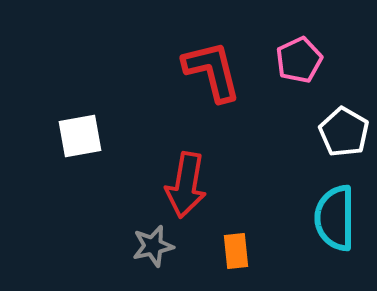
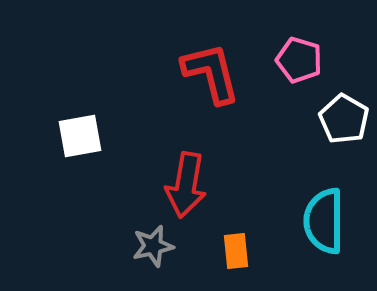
pink pentagon: rotated 30 degrees counterclockwise
red L-shape: moved 1 px left, 2 px down
white pentagon: moved 13 px up
cyan semicircle: moved 11 px left, 3 px down
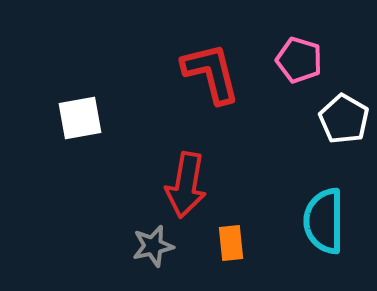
white square: moved 18 px up
orange rectangle: moved 5 px left, 8 px up
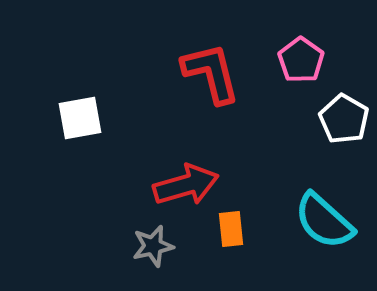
pink pentagon: moved 2 px right; rotated 18 degrees clockwise
red arrow: rotated 116 degrees counterclockwise
cyan semicircle: rotated 48 degrees counterclockwise
orange rectangle: moved 14 px up
